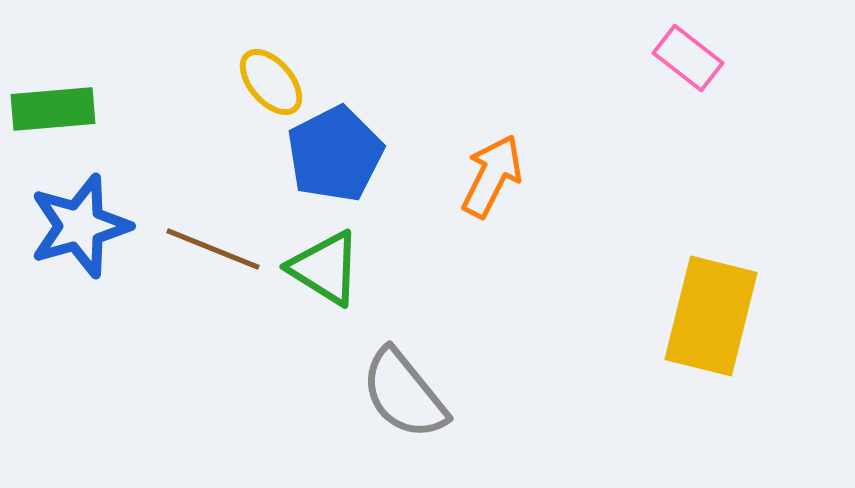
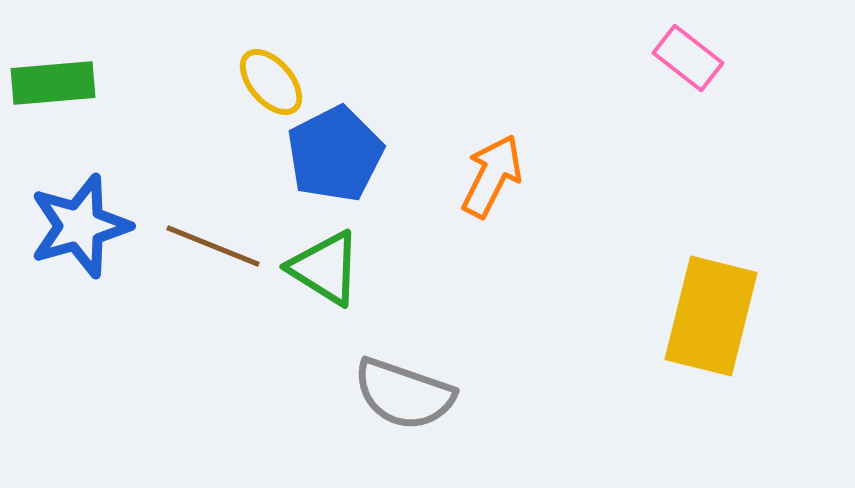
green rectangle: moved 26 px up
brown line: moved 3 px up
gray semicircle: rotated 32 degrees counterclockwise
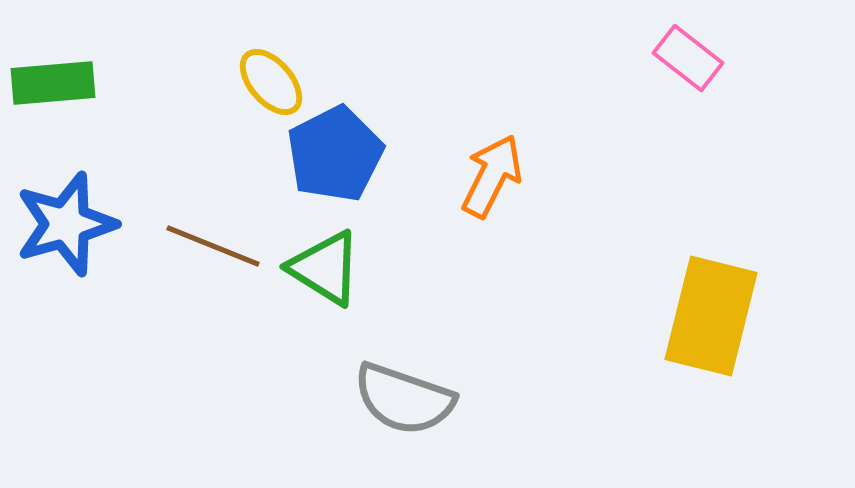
blue star: moved 14 px left, 2 px up
gray semicircle: moved 5 px down
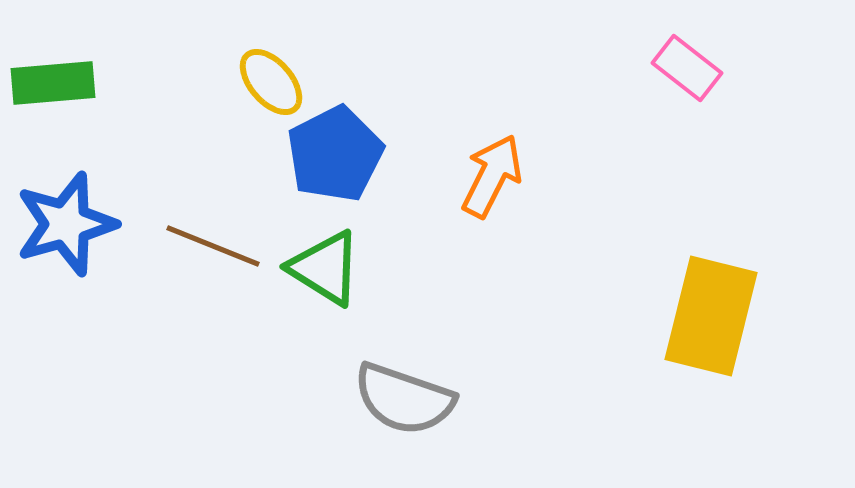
pink rectangle: moved 1 px left, 10 px down
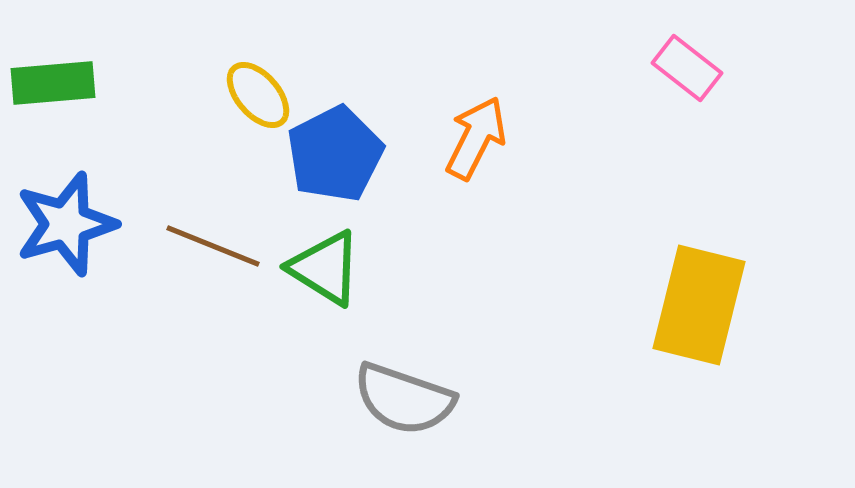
yellow ellipse: moved 13 px left, 13 px down
orange arrow: moved 16 px left, 38 px up
yellow rectangle: moved 12 px left, 11 px up
